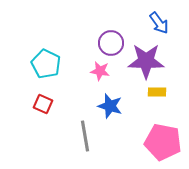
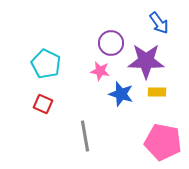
blue star: moved 11 px right, 12 px up
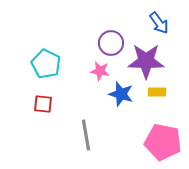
red square: rotated 18 degrees counterclockwise
gray line: moved 1 px right, 1 px up
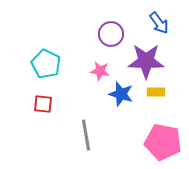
purple circle: moved 9 px up
yellow rectangle: moved 1 px left
